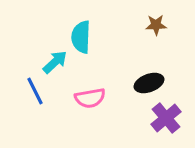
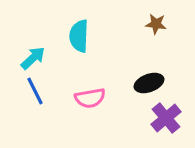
brown star: moved 1 px up; rotated 10 degrees clockwise
cyan semicircle: moved 2 px left, 1 px up
cyan arrow: moved 22 px left, 4 px up
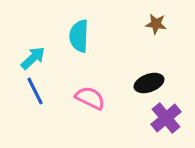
pink semicircle: rotated 144 degrees counterclockwise
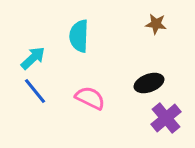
blue line: rotated 12 degrees counterclockwise
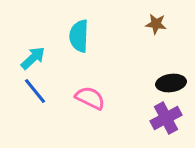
black ellipse: moved 22 px right; rotated 12 degrees clockwise
purple cross: rotated 12 degrees clockwise
